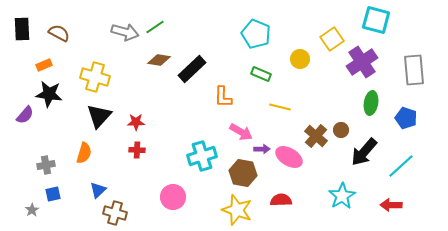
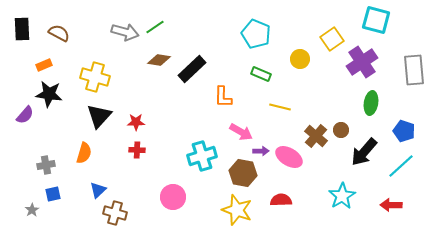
blue pentagon at (406, 118): moved 2 px left, 13 px down
purple arrow at (262, 149): moved 1 px left, 2 px down
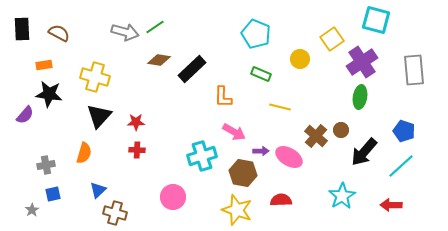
orange rectangle at (44, 65): rotated 14 degrees clockwise
green ellipse at (371, 103): moved 11 px left, 6 px up
pink arrow at (241, 132): moved 7 px left
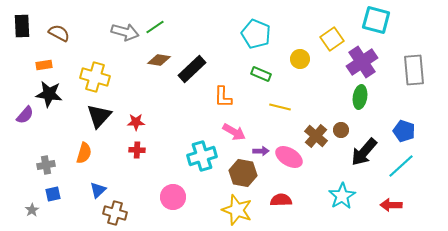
black rectangle at (22, 29): moved 3 px up
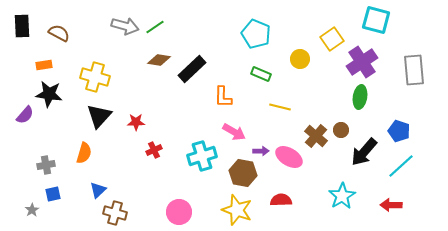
gray arrow at (125, 32): moved 6 px up
blue pentagon at (404, 131): moved 5 px left
red cross at (137, 150): moved 17 px right; rotated 28 degrees counterclockwise
pink circle at (173, 197): moved 6 px right, 15 px down
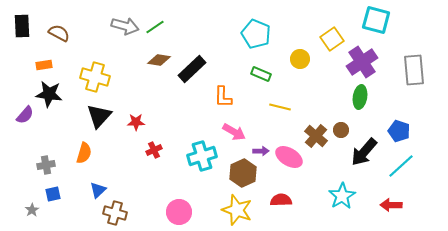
brown hexagon at (243, 173): rotated 24 degrees clockwise
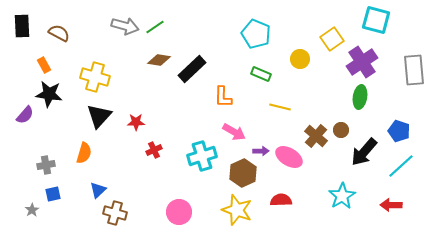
orange rectangle at (44, 65): rotated 70 degrees clockwise
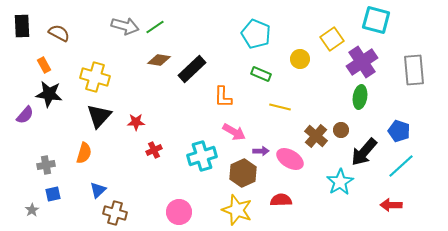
pink ellipse at (289, 157): moved 1 px right, 2 px down
cyan star at (342, 196): moved 2 px left, 14 px up
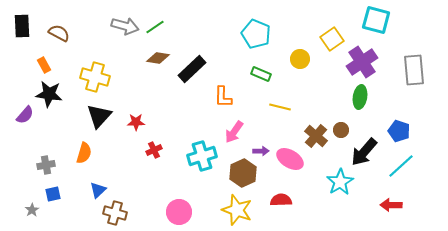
brown diamond at (159, 60): moved 1 px left, 2 px up
pink arrow at (234, 132): rotated 95 degrees clockwise
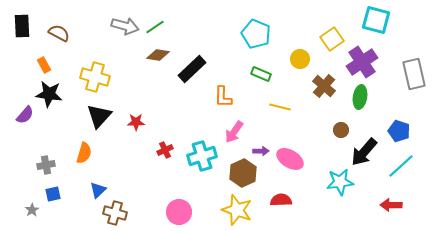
brown diamond at (158, 58): moved 3 px up
gray rectangle at (414, 70): moved 4 px down; rotated 8 degrees counterclockwise
brown cross at (316, 136): moved 8 px right, 50 px up
red cross at (154, 150): moved 11 px right
cyan star at (340, 182): rotated 24 degrees clockwise
